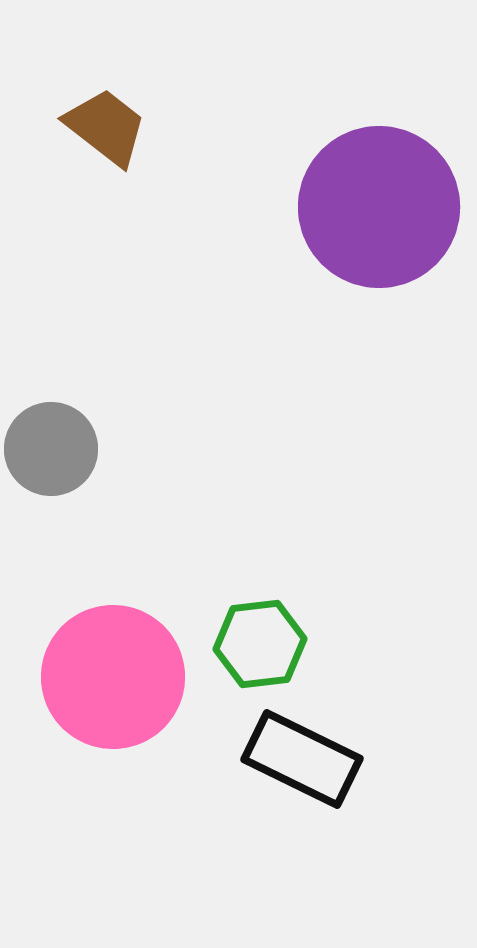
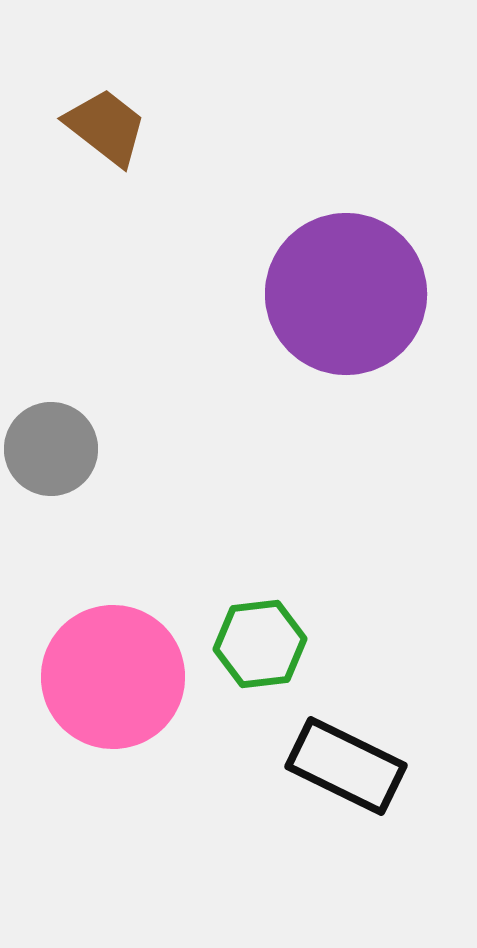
purple circle: moved 33 px left, 87 px down
black rectangle: moved 44 px right, 7 px down
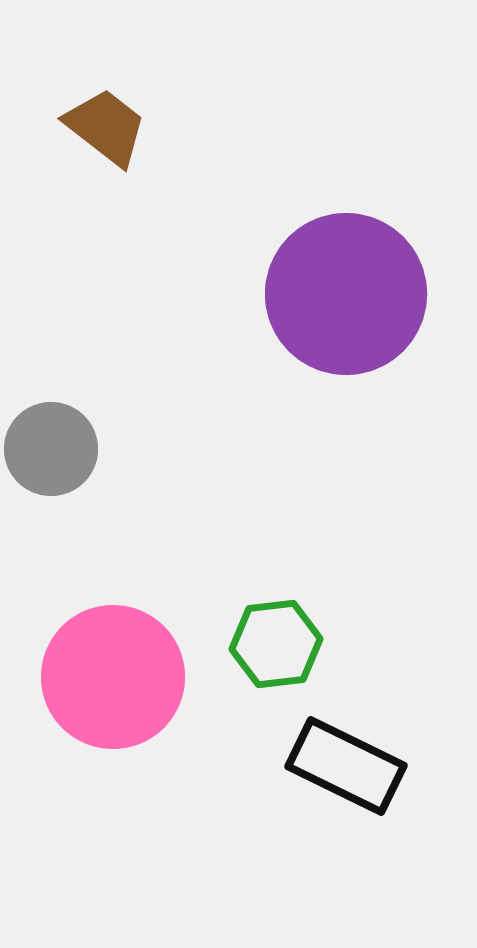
green hexagon: moved 16 px right
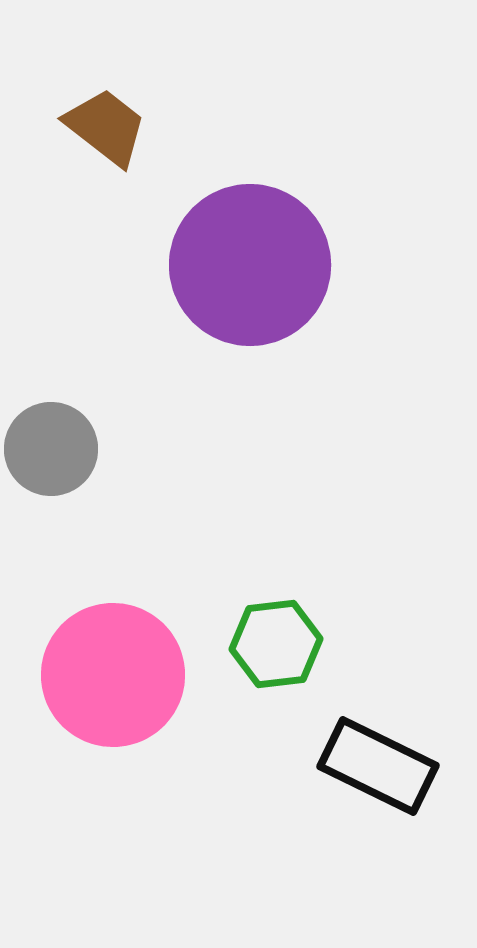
purple circle: moved 96 px left, 29 px up
pink circle: moved 2 px up
black rectangle: moved 32 px right
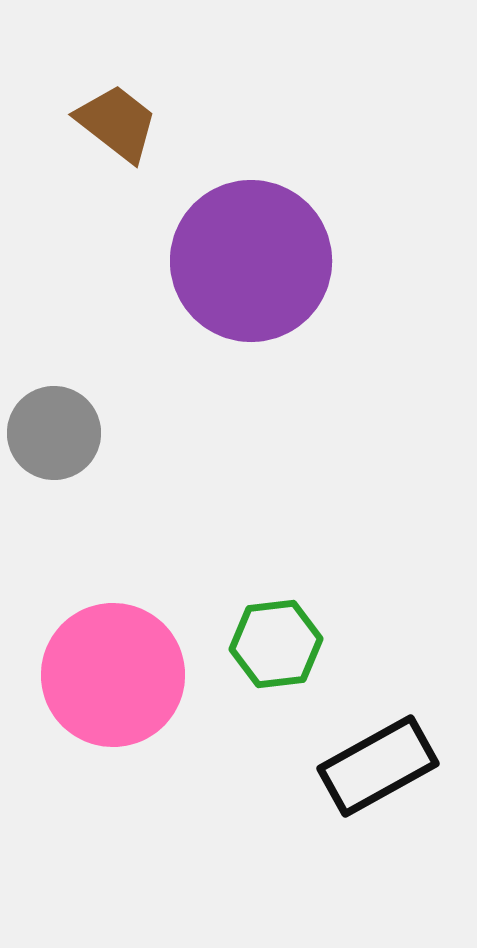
brown trapezoid: moved 11 px right, 4 px up
purple circle: moved 1 px right, 4 px up
gray circle: moved 3 px right, 16 px up
black rectangle: rotated 55 degrees counterclockwise
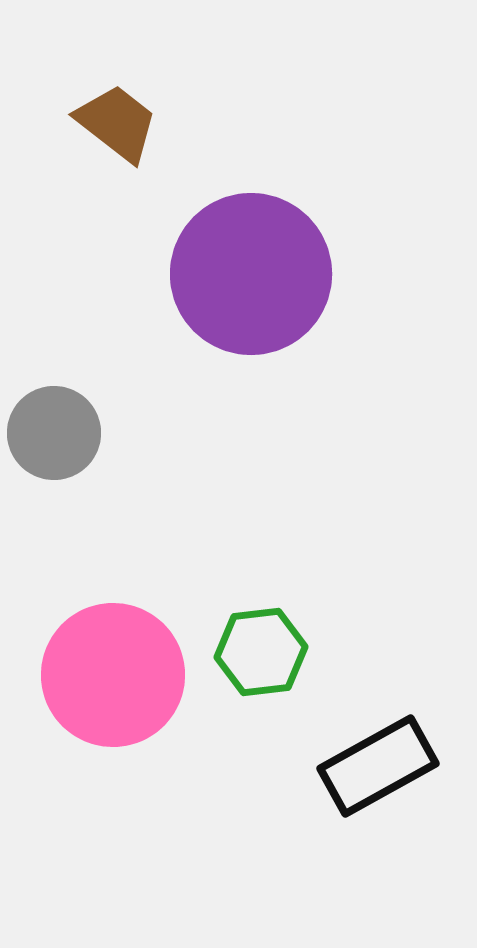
purple circle: moved 13 px down
green hexagon: moved 15 px left, 8 px down
